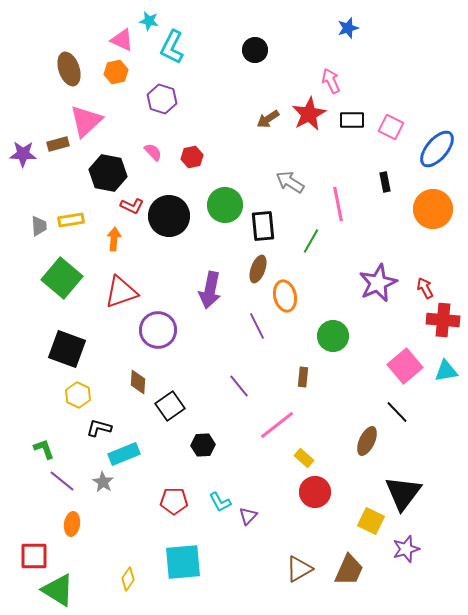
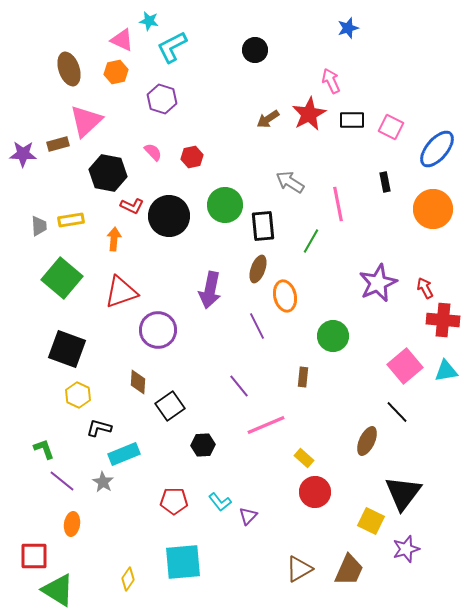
cyan L-shape at (172, 47): rotated 36 degrees clockwise
pink line at (277, 425): moved 11 px left; rotated 15 degrees clockwise
cyan L-shape at (220, 502): rotated 10 degrees counterclockwise
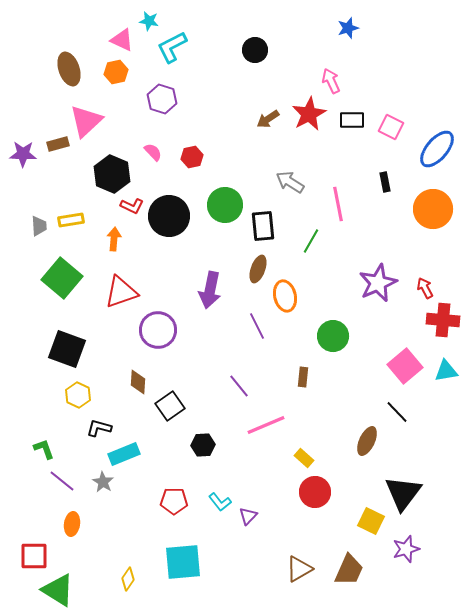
black hexagon at (108, 173): moved 4 px right, 1 px down; rotated 12 degrees clockwise
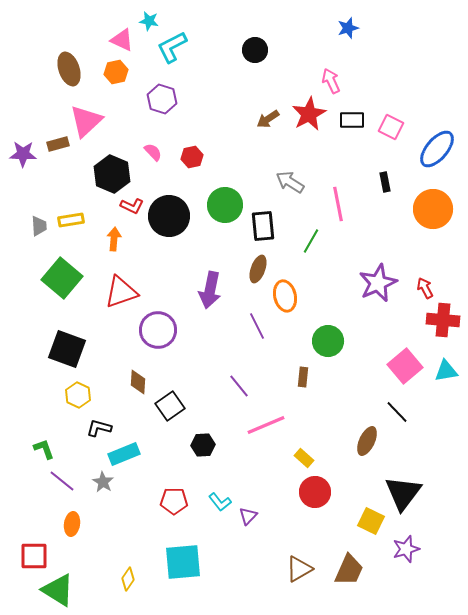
green circle at (333, 336): moved 5 px left, 5 px down
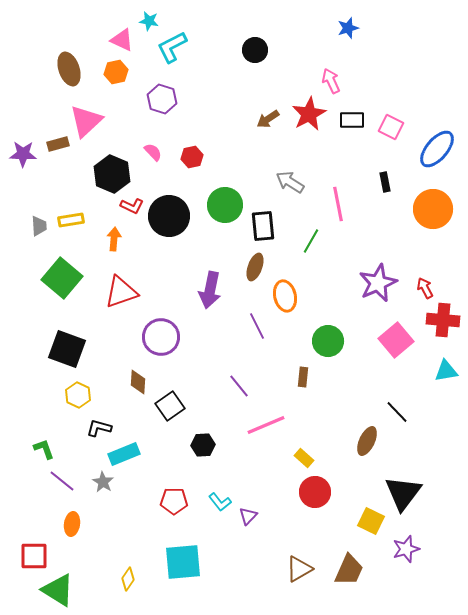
brown ellipse at (258, 269): moved 3 px left, 2 px up
purple circle at (158, 330): moved 3 px right, 7 px down
pink square at (405, 366): moved 9 px left, 26 px up
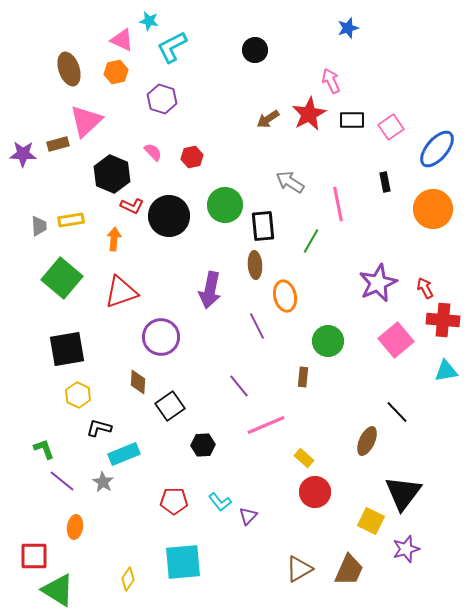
pink square at (391, 127): rotated 30 degrees clockwise
brown ellipse at (255, 267): moved 2 px up; rotated 24 degrees counterclockwise
black square at (67, 349): rotated 30 degrees counterclockwise
orange ellipse at (72, 524): moved 3 px right, 3 px down
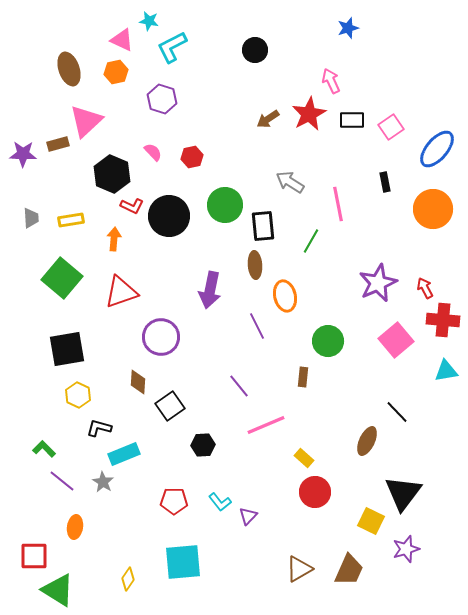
gray trapezoid at (39, 226): moved 8 px left, 8 px up
green L-shape at (44, 449): rotated 25 degrees counterclockwise
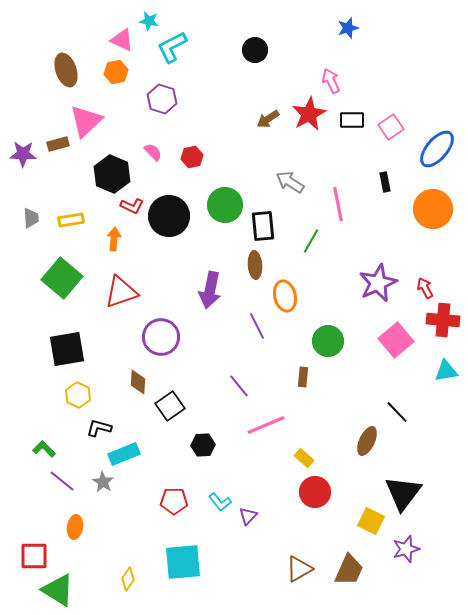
brown ellipse at (69, 69): moved 3 px left, 1 px down
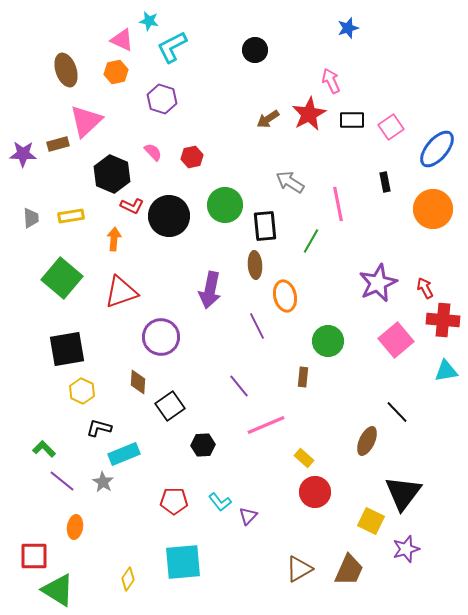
yellow rectangle at (71, 220): moved 4 px up
black rectangle at (263, 226): moved 2 px right
yellow hexagon at (78, 395): moved 4 px right, 4 px up
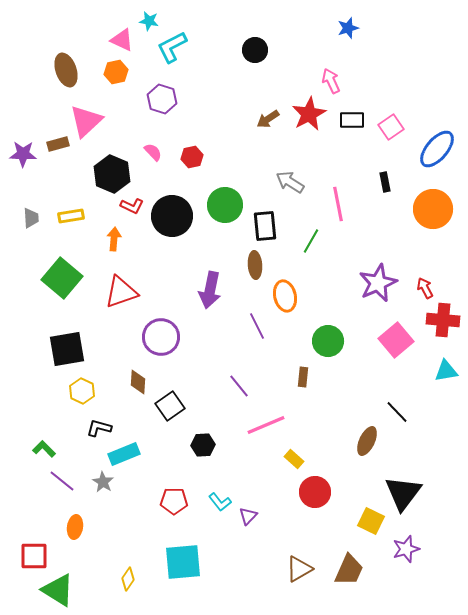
black circle at (169, 216): moved 3 px right
yellow rectangle at (304, 458): moved 10 px left, 1 px down
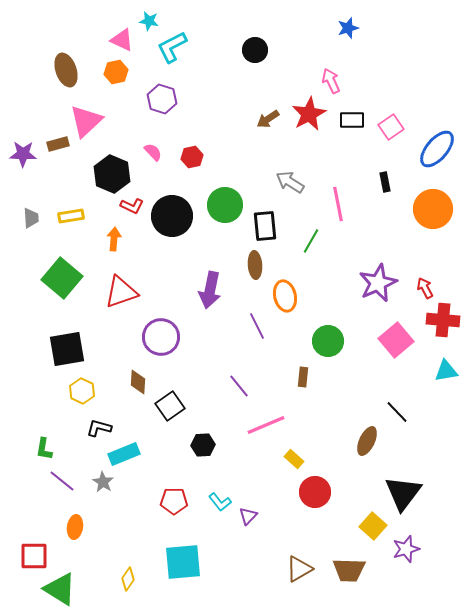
green L-shape at (44, 449): rotated 125 degrees counterclockwise
yellow square at (371, 521): moved 2 px right, 5 px down; rotated 16 degrees clockwise
brown trapezoid at (349, 570): rotated 68 degrees clockwise
green triangle at (58, 590): moved 2 px right, 1 px up
